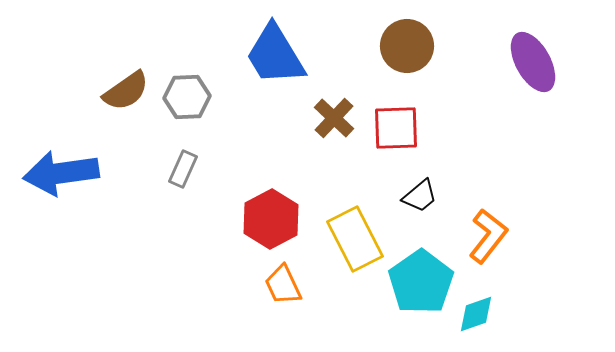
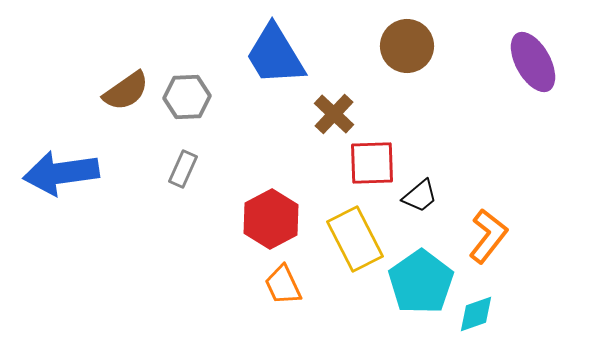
brown cross: moved 4 px up
red square: moved 24 px left, 35 px down
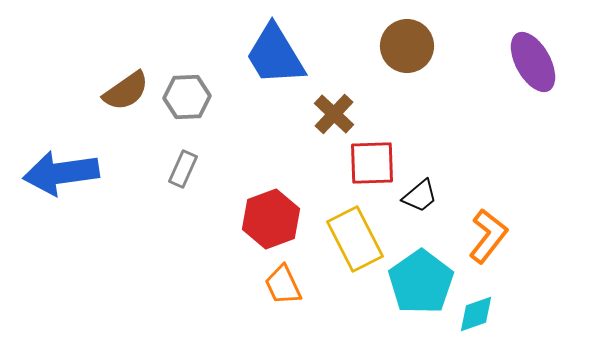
red hexagon: rotated 8 degrees clockwise
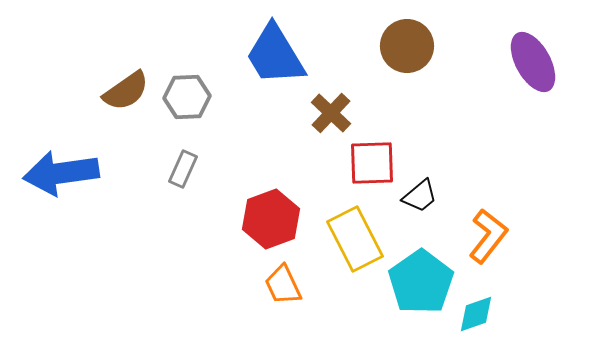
brown cross: moved 3 px left, 1 px up
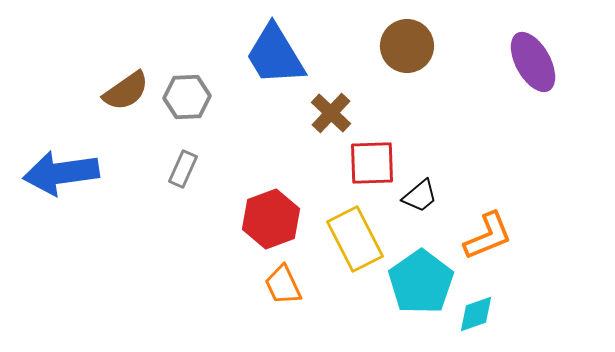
orange L-shape: rotated 30 degrees clockwise
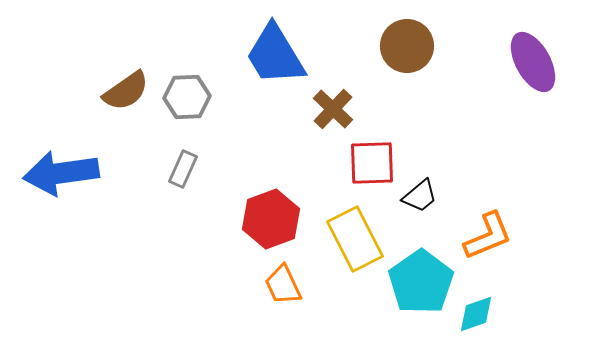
brown cross: moved 2 px right, 4 px up
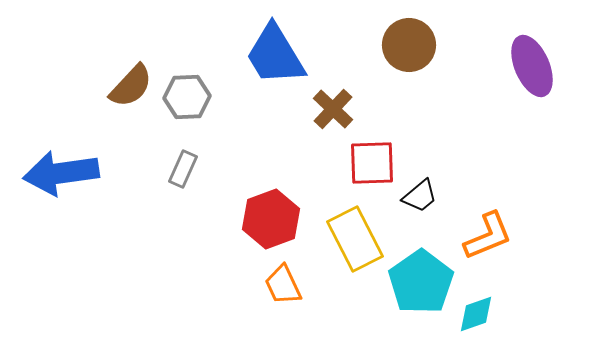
brown circle: moved 2 px right, 1 px up
purple ellipse: moved 1 px left, 4 px down; rotated 6 degrees clockwise
brown semicircle: moved 5 px right, 5 px up; rotated 12 degrees counterclockwise
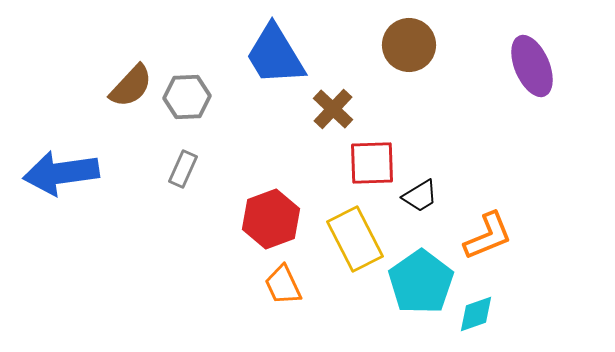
black trapezoid: rotated 9 degrees clockwise
